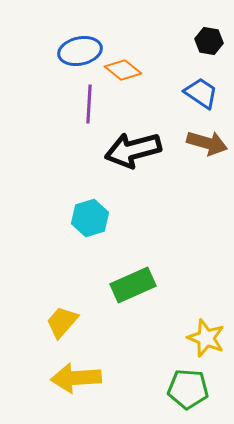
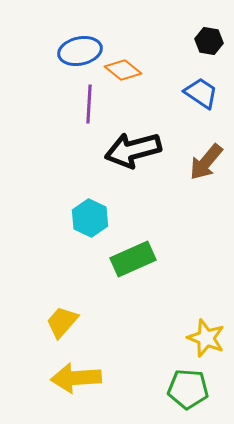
brown arrow: moved 1 px left, 19 px down; rotated 114 degrees clockwise
cyan hexagon: rotated 18 degrees counterclockwise
green rectangle: moved 26 px up
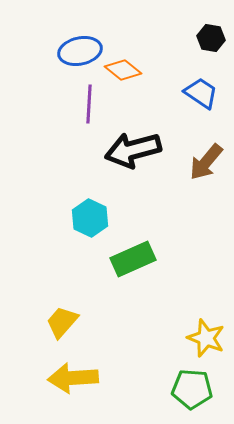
black hexagon: moved 2 px right, 3 px up
yellow arrow: moved 3 px left
green pentagon: moved 4 px right
